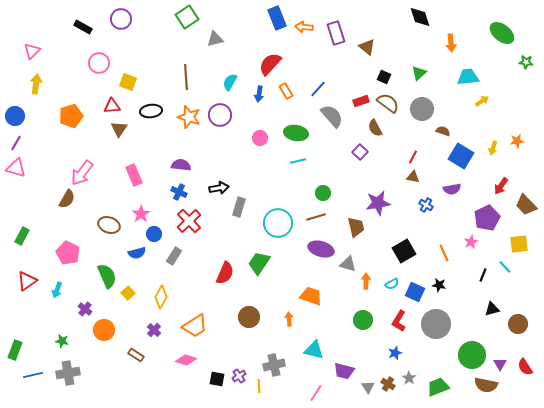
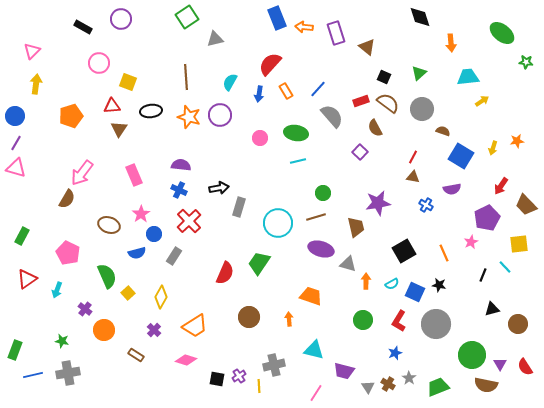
blue cross at (179, 192): moved 2 px up
red triangle at (27, 281): moved 2 px up
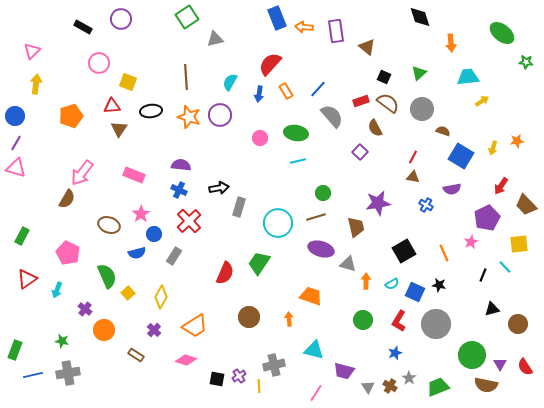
purple rectangle at (336, 33): moved 2 px up; rotated 10 degrees clockwise
pink rectangle at (134, 175): rotated 45 degrees counterclockwise
brown cross at (388, 384): moved 2 px right, 2 px down
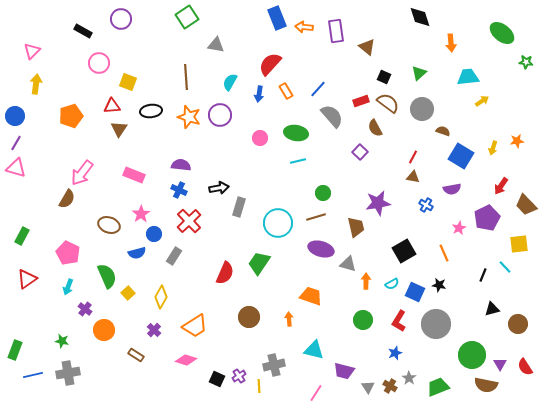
black rectangle at (83, 27): moved 4 px down
gray triangle at (215, 39): moved 1 px right, 6 px down; rotated 24 degrees clockwise
pink star at (471, 242): moved 12 px left, 14 px up
cyan arrow at (57, 290): moved 11 px right, 3 px up
black square at (217, 379): rotated 14 degrees clockwise
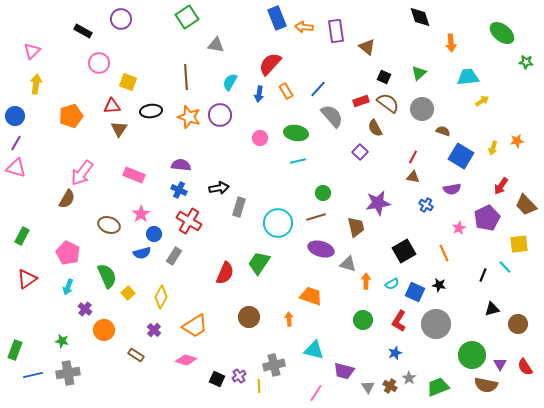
red cross at (189, 221): rotated 15 degrees counterclockwise
blue semicircle at (137, 253): moved 5 px right
